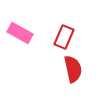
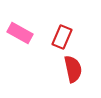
red rectangle: moved 2 px left
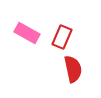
pink rectangle: moved 7 px right
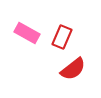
red semicircle: rotated 64 degrees clockwise
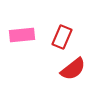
pink rectangle: moved 5 px left, 2 px down; rotated 35 degrees counterclockwise
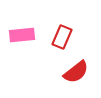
red semicircle: moved 3 px right, 3 px down
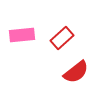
red rectangle: moved 1 px down; rotated 25 degrees clockwise
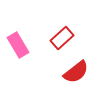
pink rectangle: moved 4 px left, 10 px down; rotated 65 degrees clockwise
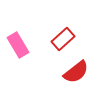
red rectangle: moved 1 px right, 1 px down
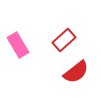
red rectangle: moved 1 px right, 1 px down
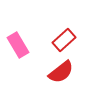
red semicircle: moved 15 px left
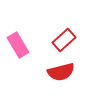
red semicircle: rotated 24 degrees clockwise
